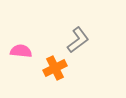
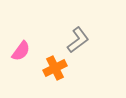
pink semicircle: rotated 120 degrees clockwise
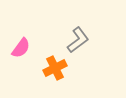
pink semicircle: moved 3 px up
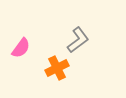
orange cross: moved 2 px right
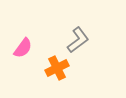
pink semicircle: moved 2 px right
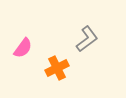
gray L-shape: moved 9 px right, 1 px up
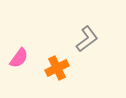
pink semicircle: moved 4 px left, 10 px down
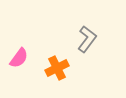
gray L-shape: rotated 16 degrees counterclockwise
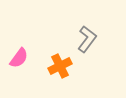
orange cross: moved 3 px right, 2 px up
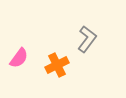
orange cross: moved 3 px left, 1 px up
